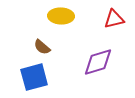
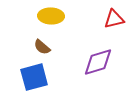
yellow ellipse: moved 10 px left
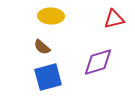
blue square: moved 14 px right
